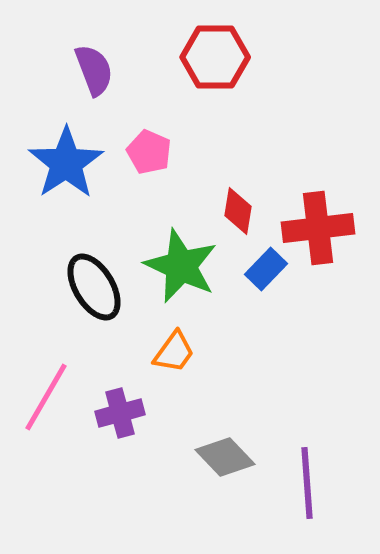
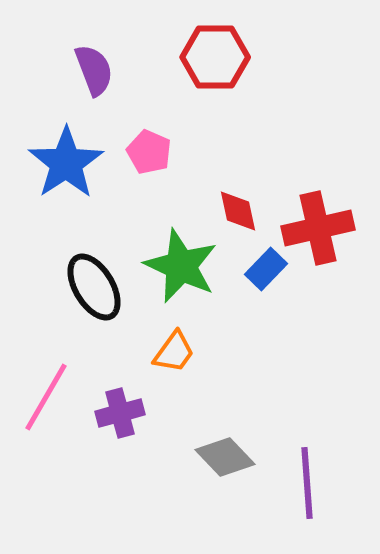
red diamond: rotated 21 degrees counterclockwise
red cross: rotated 6 degrees counterclockwise
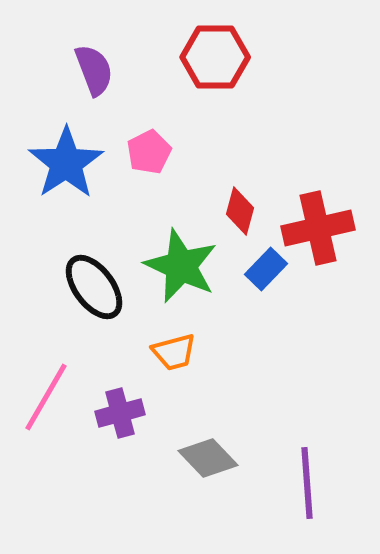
pink pentagon: rotated 21 degrees clockwise
red diamond: moved 2 px right; rotated 27 degrees clockwise
black ellipse: rotated 6 degrees counterclockwise
orange trapezoid: rotated 39 degrees clockwise
gray diamond: moved 17 px left, 1 px down
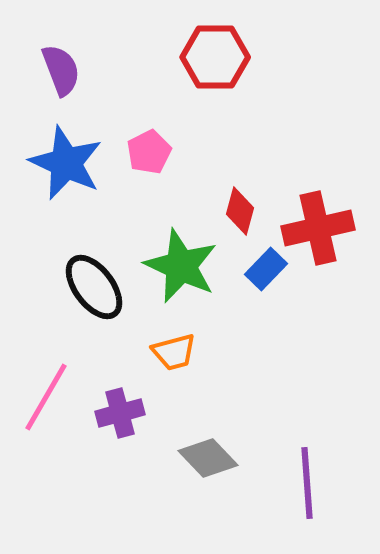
purple semicircle: moved 33 px left
blue star: rotated 14 degrees counterclockwise
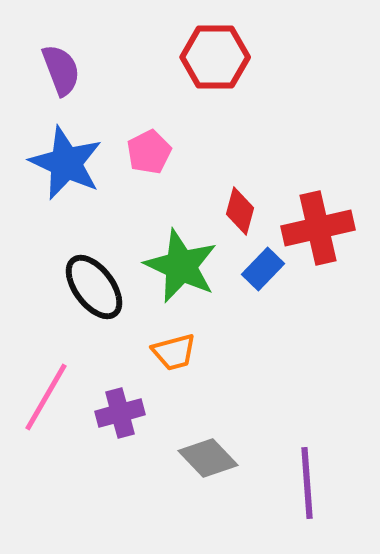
blue rectangle: moved 3 px left
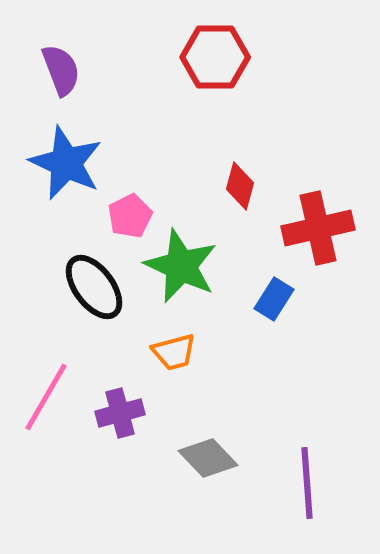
pink pentagon: moved 19 px left, 64 px down
red diamond: moved 25 px up
blue rectangle: moved 11 px right, 30 px down; rotated 12 degrees counterclockwise
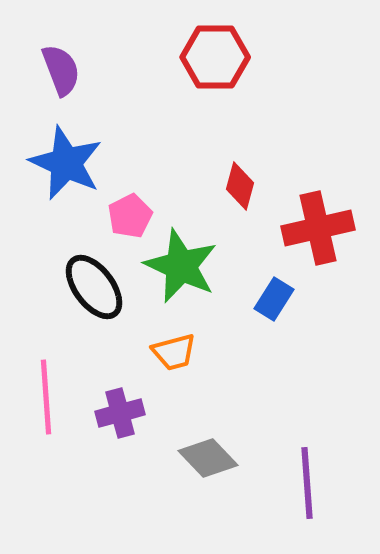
pink line: rotated 34 degrees counterclockwise
